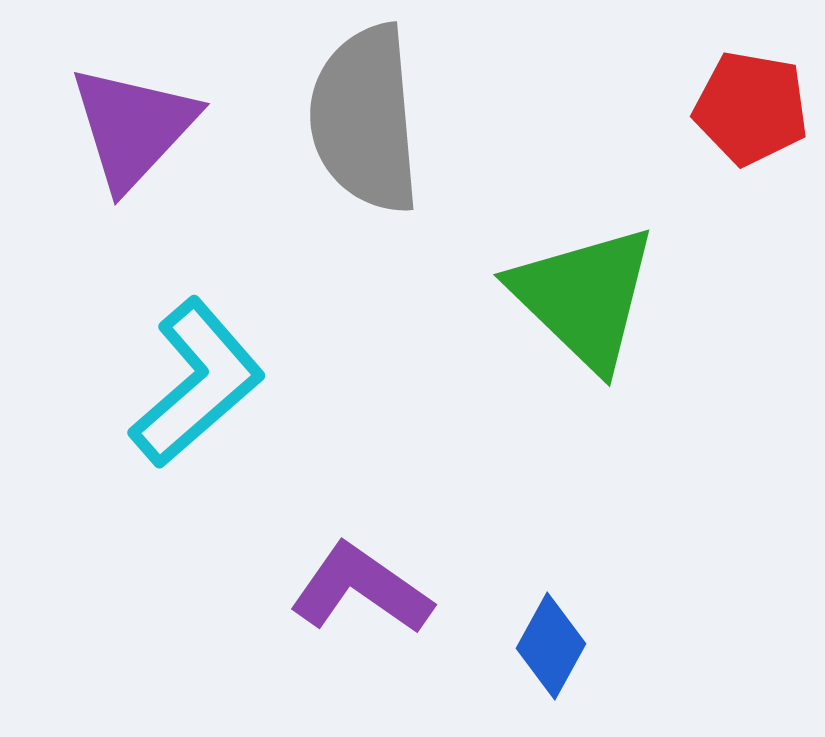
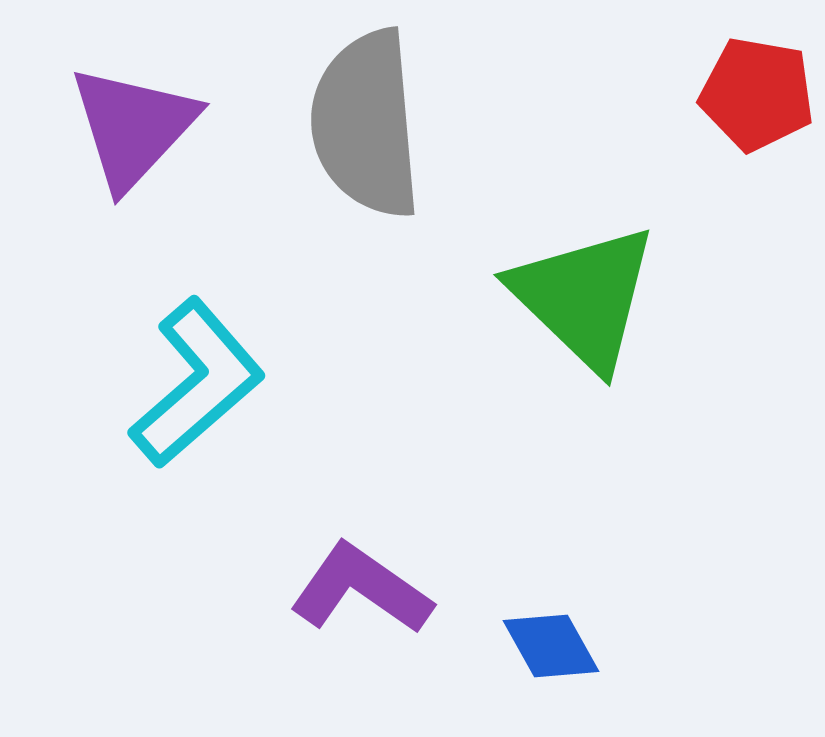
red pentagon: moved 6 px right, 14 px up
gray semicircle: moved 1 px right, 5 px down
blue diamond: rotated 58 degrees counterclockwise
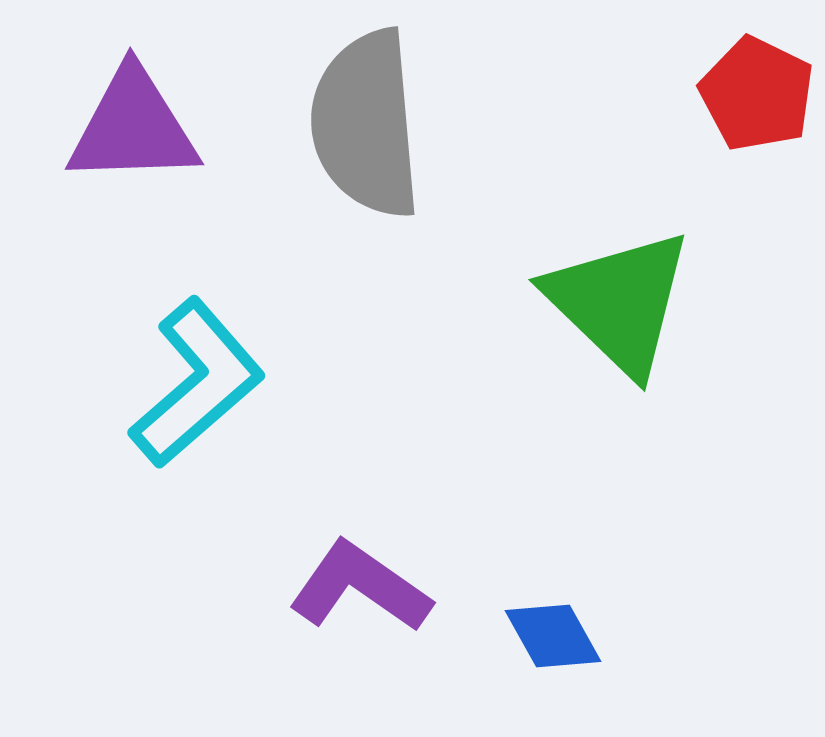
red pentagon: rotated 16 degrees clockwise
purple triangle: rotated 45 degrees clockwise
green triangle: moved 35 px right, 5 px down
purple L-shape: moved 1 px left, 2 px up
blue diamond: moved 2 px right, 10 px up
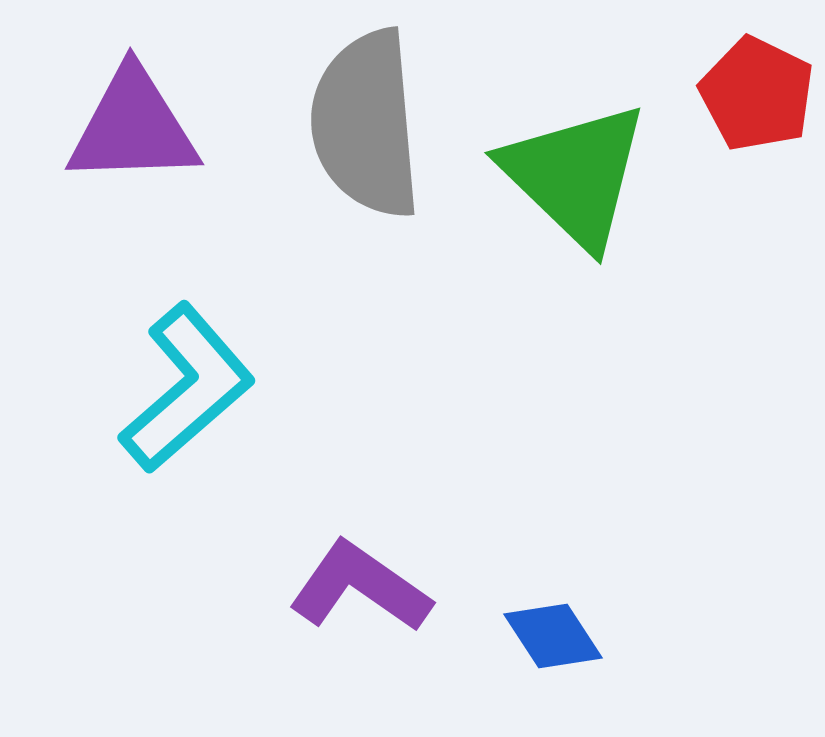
green triangle: moved 44 px left, 127 px up
cyan L-shape: moved 10 px left, 5 px down
blue diamond: rotated 4 degrees counterclockwise
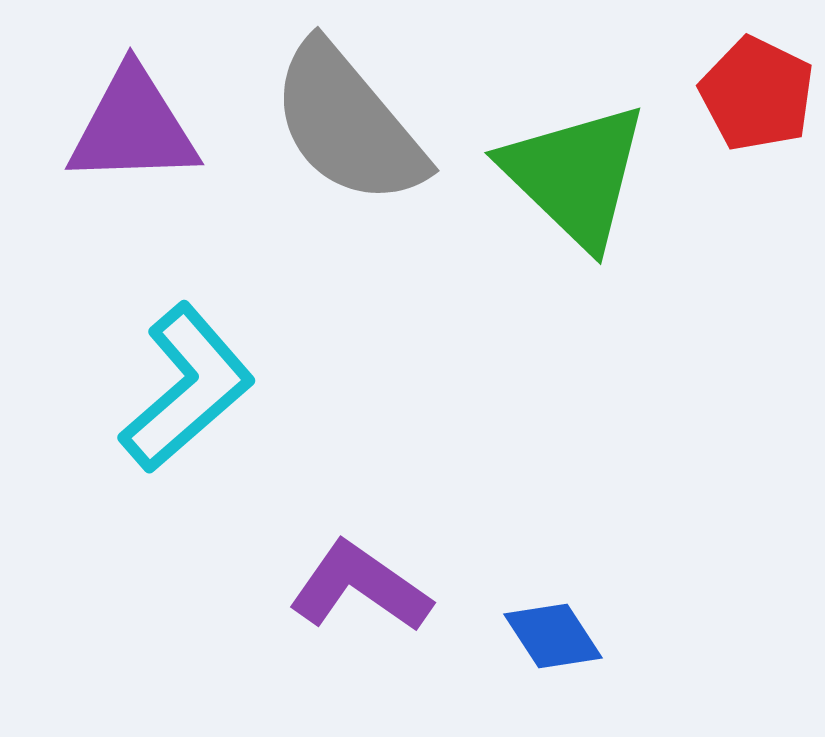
gray semicircle: moved 18 px left; rotated 35 degrees counterclockwise
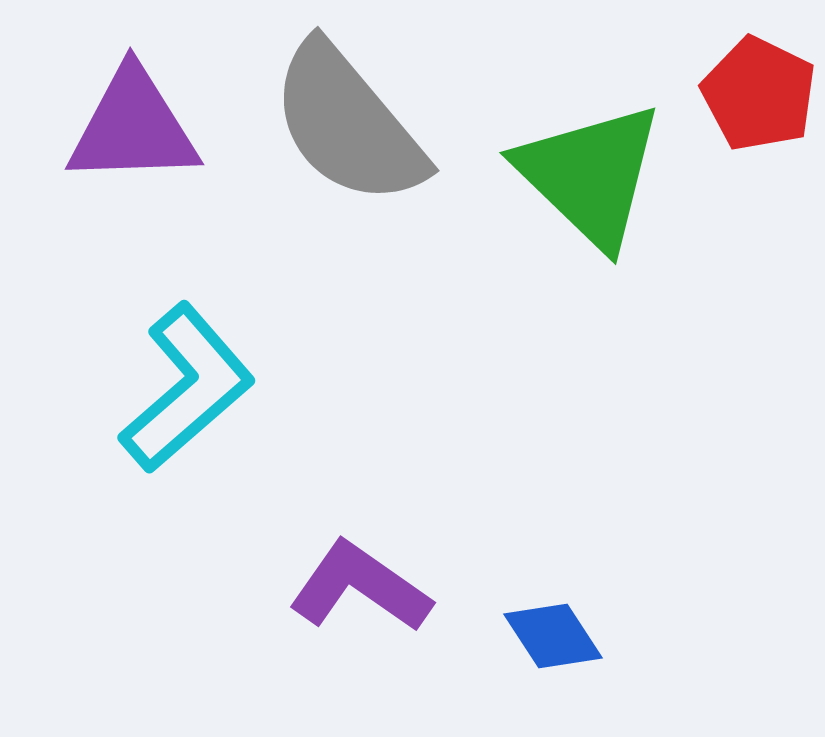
red pentagon: moved 2 px right
green triangle: moved 15 px right
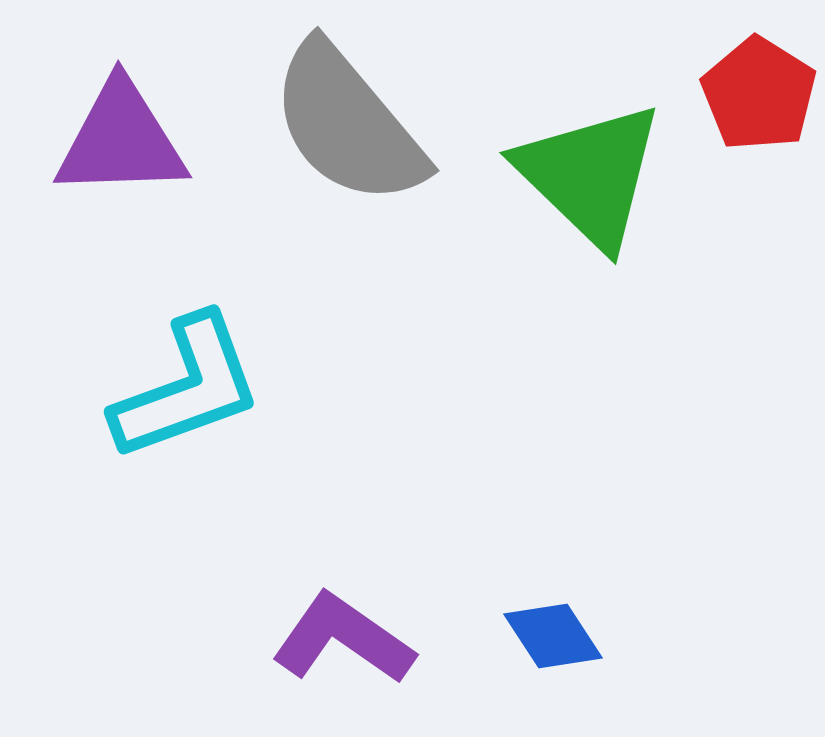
red pentagon: rotated 6 degrees clockwise
purple triangle: moved 12 px left, 13 px down
cyan L-shape: rotated 21 degrees clockwise
purple L-shape: moved 17 px left, 52 px down
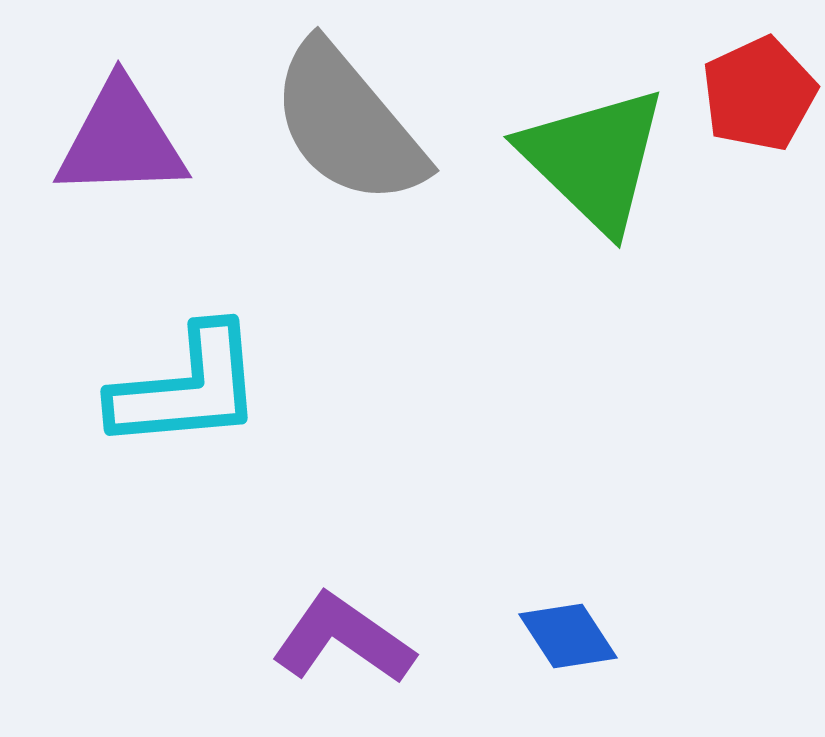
red pentagon: rotated 15 degrees clockwise
green triangle: moved 4 px right, 16 px up
cyan L-shape: rotated 15 degrees clockwise
blue diamond: moved 15 px right
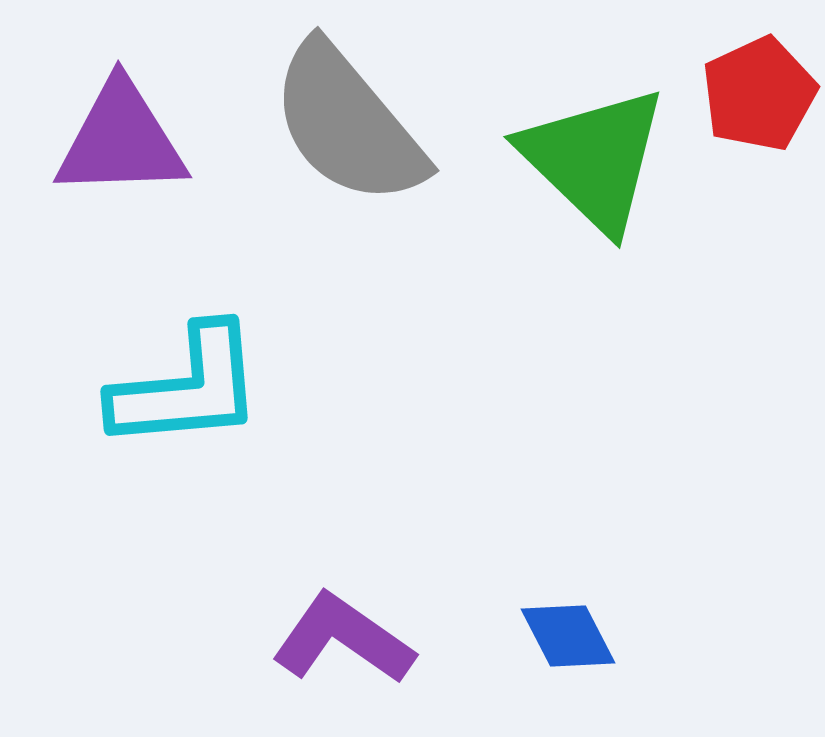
blue diamond: rotated 6 degrees clockwise
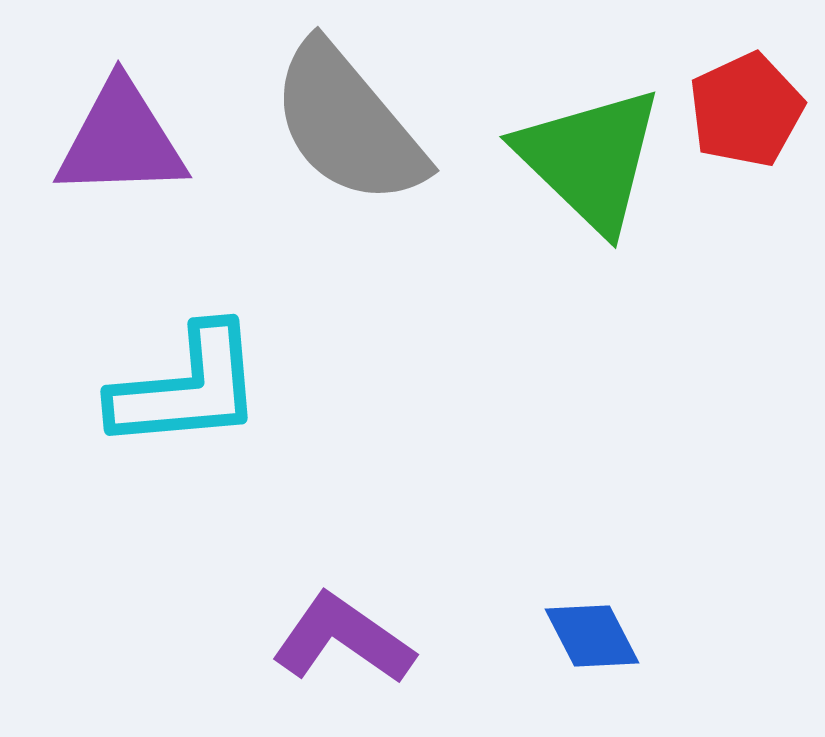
red pentagon: moved 13 px left, 16 px down
green triangle: moved 4 px left
blue diamond: moved 24 px right
